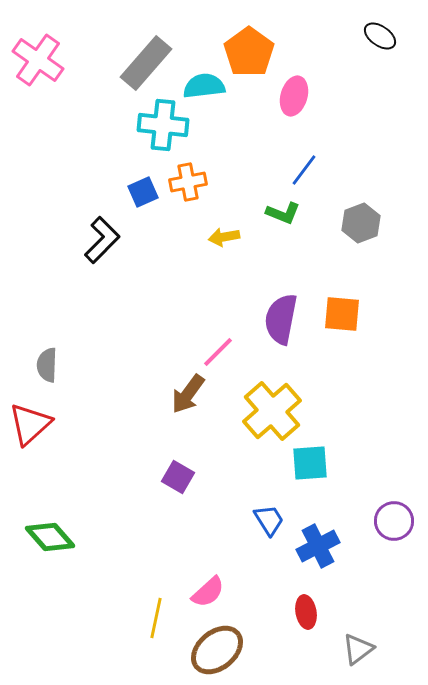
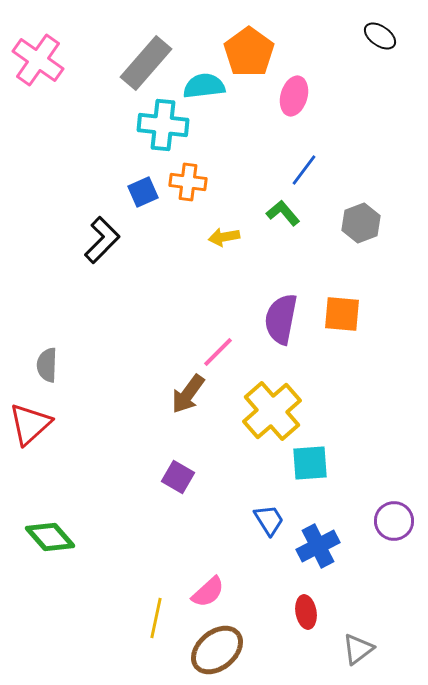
orange cross: rotated 18 degrees clockwise
green L-shape: rotated 152 degrees counterclockwise
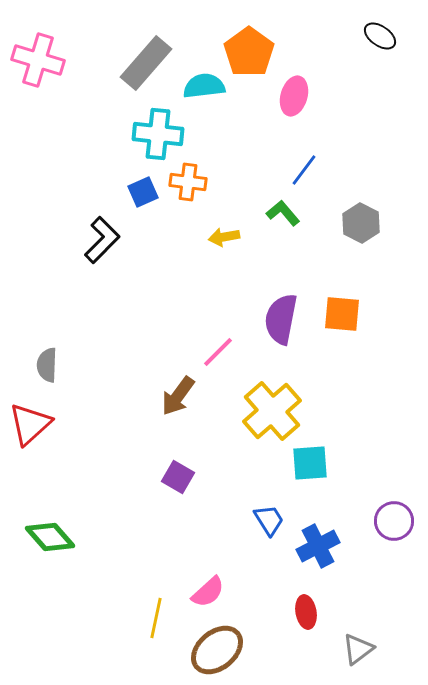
pink cross: rotated 18 degrees counterclockwise
cyan cross: moved 5 px left, 9 px down
gray hexagon: rotated 12 degrees counterclockwise
brown arrow: moved 10 px left, 2 px down
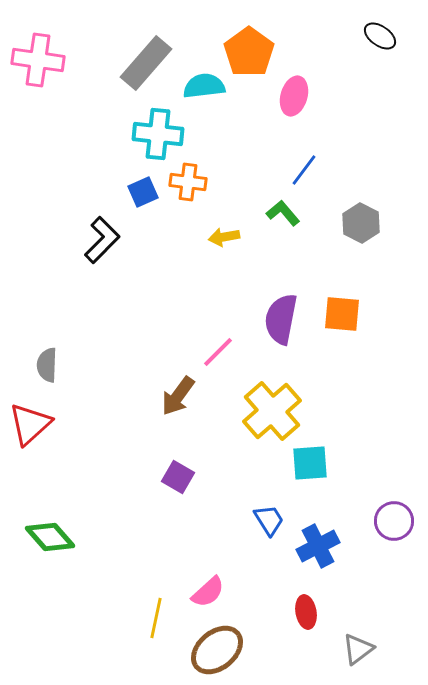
pink cross: rotated 9 degrees counterclockwise
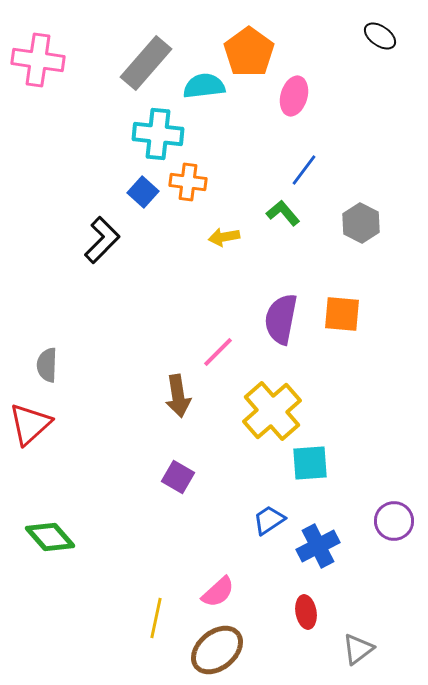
blue square: rotated 24 degrees counterclockwise
brown arrow: rotated 45 degrees counterclockwise
blue trapezoid: rotated 92 degrees counterclockwise
pink semicircle: moved 10 px right
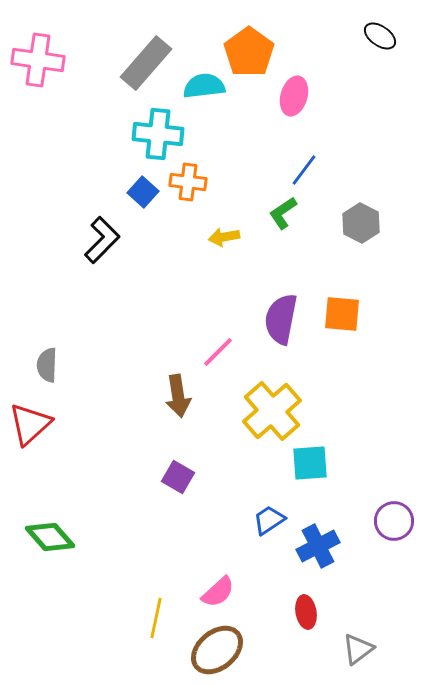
green L-shape: rotated 84 degrees counterclockwise
